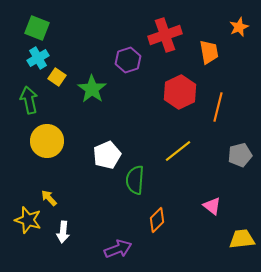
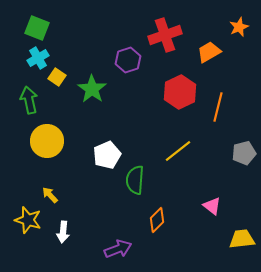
orange trapezoid: rotated 110 degrees counterclockwise
gray pentagon: moved 4 px right, 2 px up
yellow arrow: moved 1 px right, 3 px up
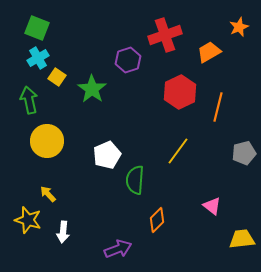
yellow line: rotated 16 degrees counterclockwise
yellow arrow: moved 2 px left, 1 px up
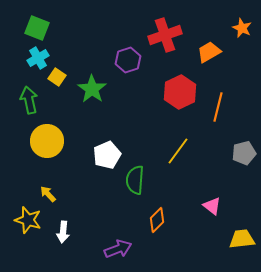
orange star: moved 3 px right, 1 px down; rotated 24 degrees counterclockwise
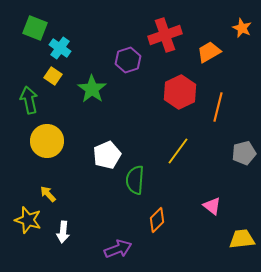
green square: moved 2 px left
cyan cross: moved 22 px right, 10 px up; rotated 25 degrees counterclockwise
yellow square: moved 4 px left, 1 px up
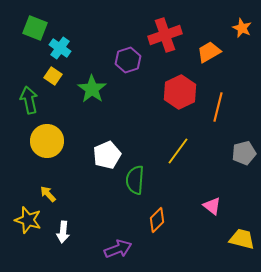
yellow trapezoid: rotated 20 degrees clockwise
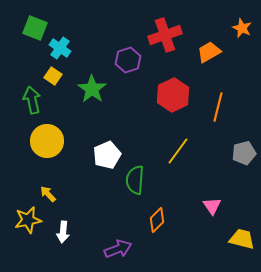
red hexagon: moved 7 px left, 3 px down
green arrow: moved 3 px right
pink triangle: rotated 18 degrees clockwise
yellow star: rotated 28 degrees counterclockwise
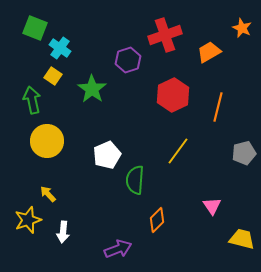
yellow star: rotated 8 degrees counterclockwise
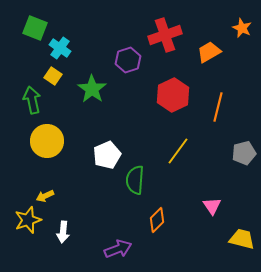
yellow arrow: moved 3 px left, 2 px down; rotated 72 degrees counterclockwise
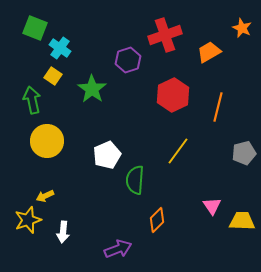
yellow trapezoid: moved 18 px up; rotated 12 degrees counterclockwise
